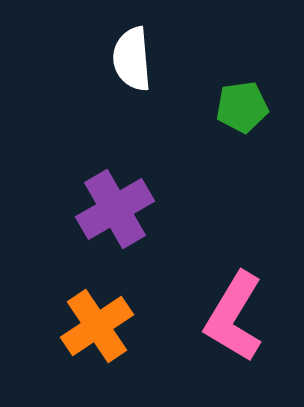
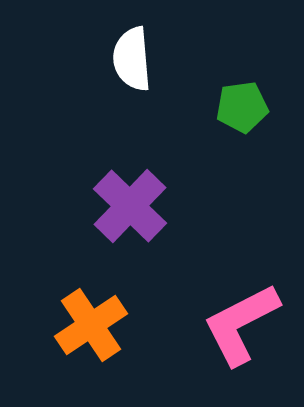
purple cross: moved 15 px right, 3 px up; rotated 16 degrees counterclockwise
pink L-shape: moved 7 px right, 7 px down; rotated 32 degrees clockwise
orange cross: moved 6 px left, 1 px up
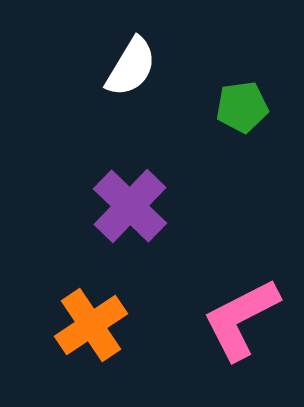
white semicircle: moved 1 px left, 8 px down; rotated 144 degrees counterclockwise
pink L-shape: moved 5 px up
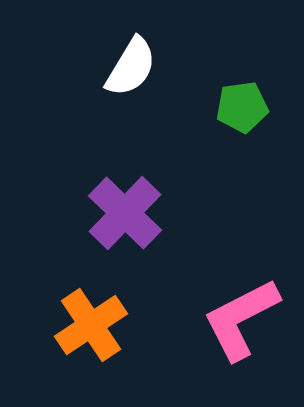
purple cross: moved 5 px left, 7 px down
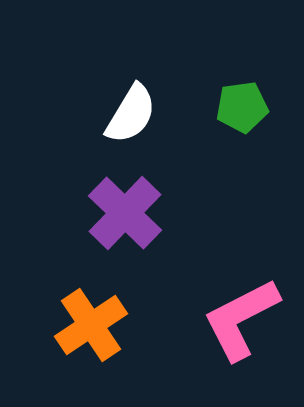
white semicircle: moved 47 px down
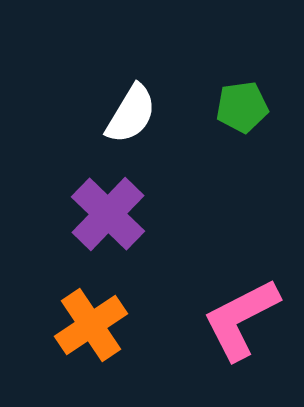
purple cross: moved 17 px left, 1 px down
